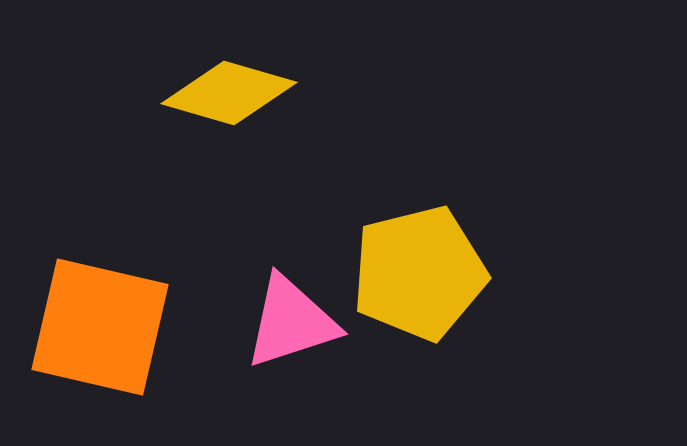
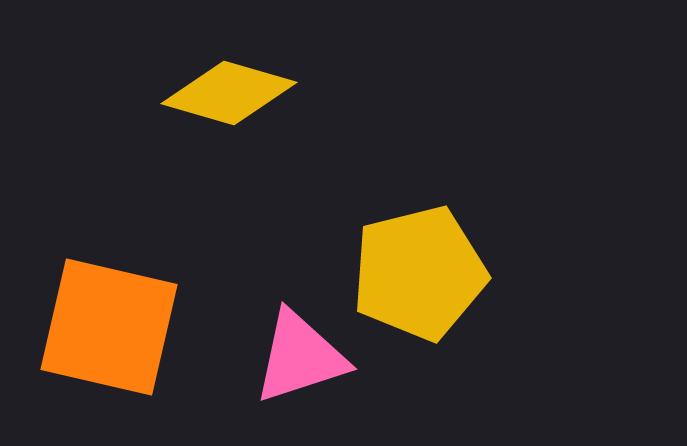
pink triangle: moved 9 px right, 35 px down
orange square: moved 9 px right
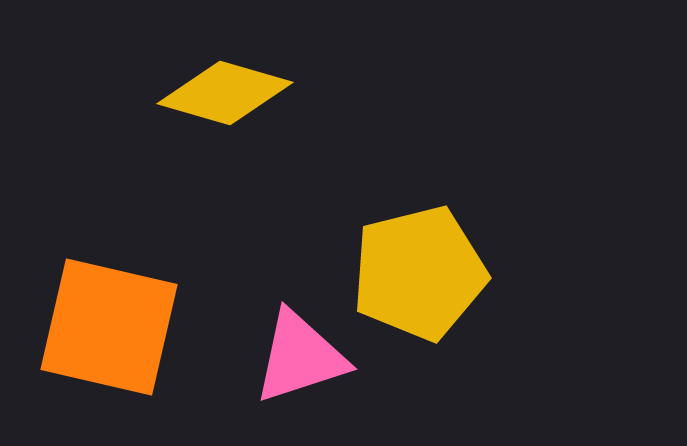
yellow diamond: moved 4 px left
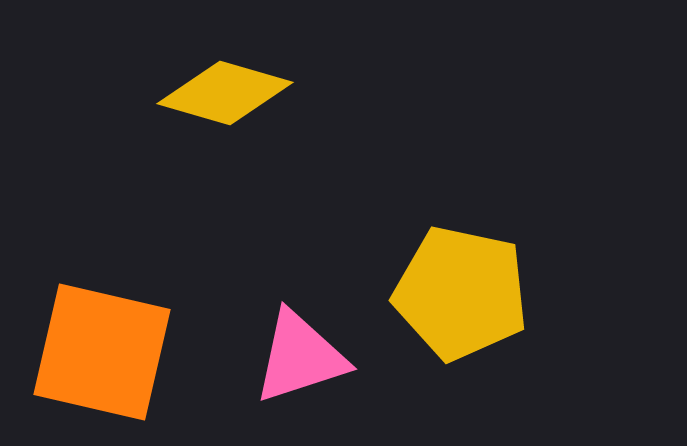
yellow pentagon: moved 42 px right, 20 px down; rotated 26 degrees clockwise
orange square: moved 7 px left, 25 px down
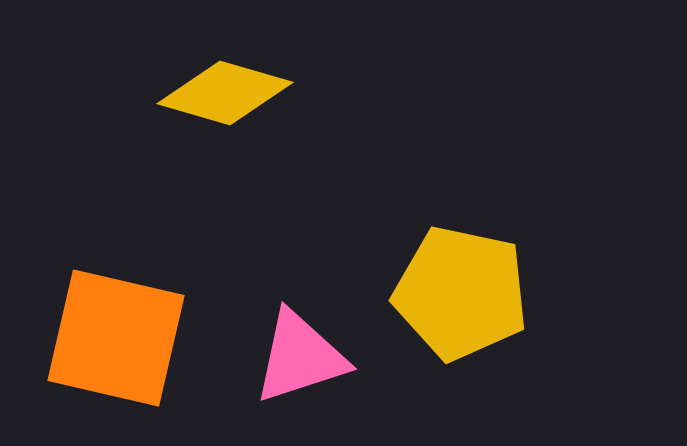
orange square: moved 14 px right, 14 px up
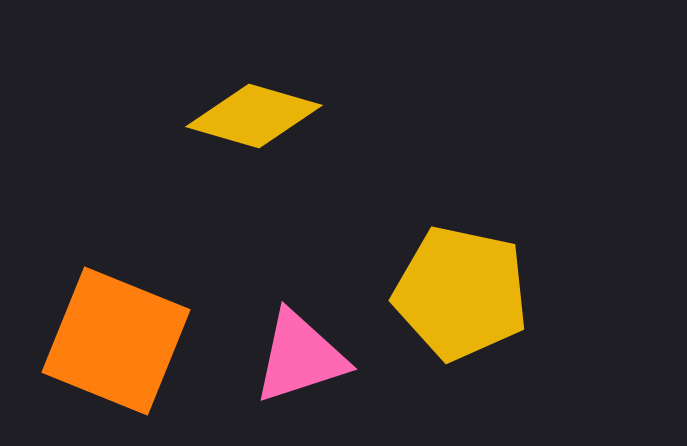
yellow diamond: moved 29 px right, 23 px down
orange square: moved 3 px down; rotated 9 degrees clockwise
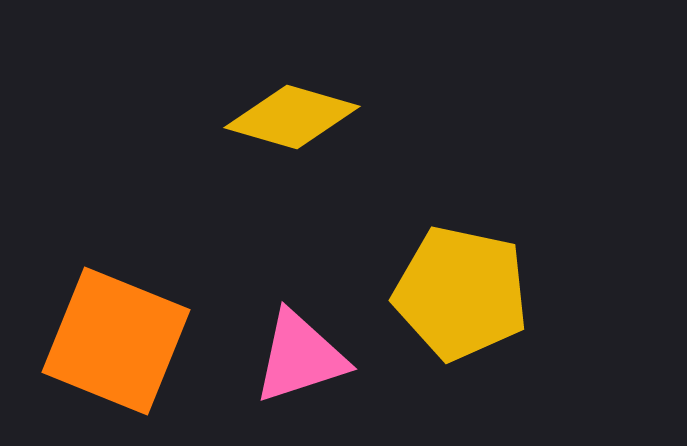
yellow diamond: moved 38 px right, 1 px down
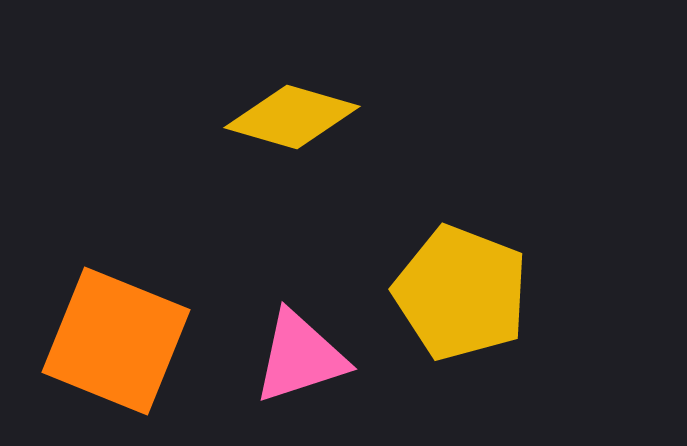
yellow pentagon: rotated 9 degrees clockwise
